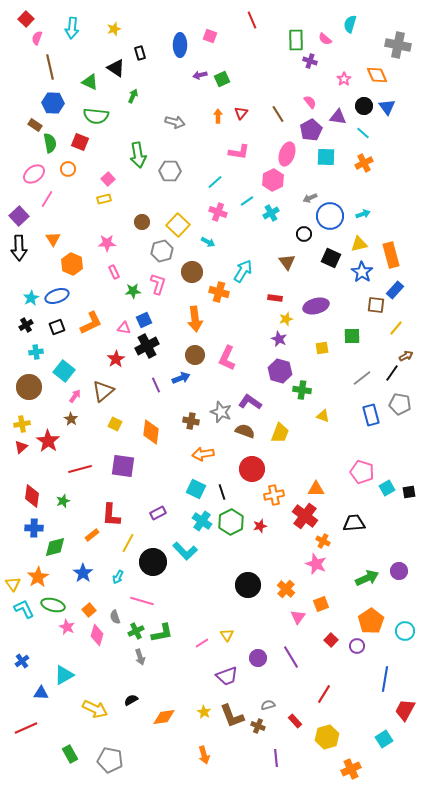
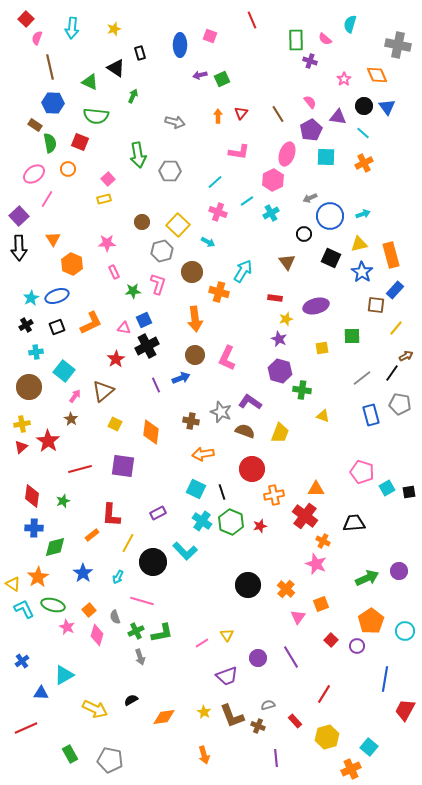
green hexagon at (231, 522): rotated 10 degrees counterclockwise
yellow triangle at (13, 584): rotated 21 degrees counterclockwise
cyan square at (384, 739): moved 15 px left, 8 px down; rotated 18 degrees counterclockwise
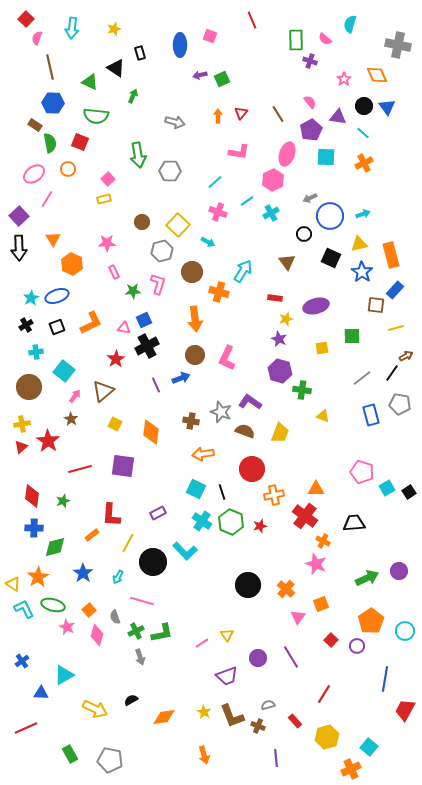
yellow line at (396, 328): rotated 35 degrees clockwise
black square at (409, 492): rotated 24 degrees counterclockwise
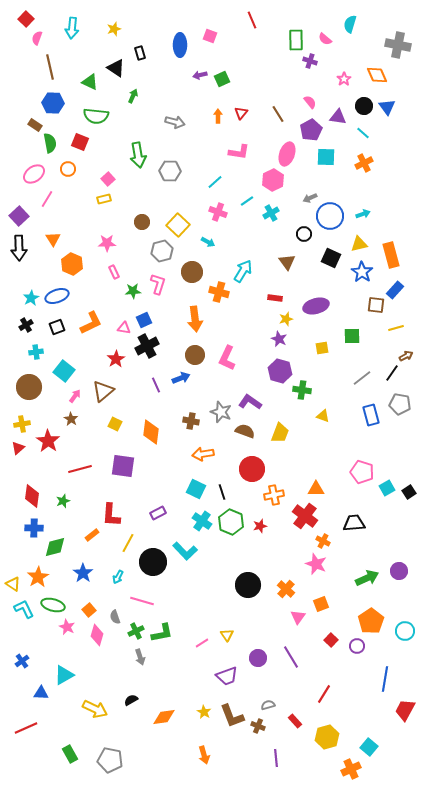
red triangle at (21, 447): moved 3 px left, 1 px down
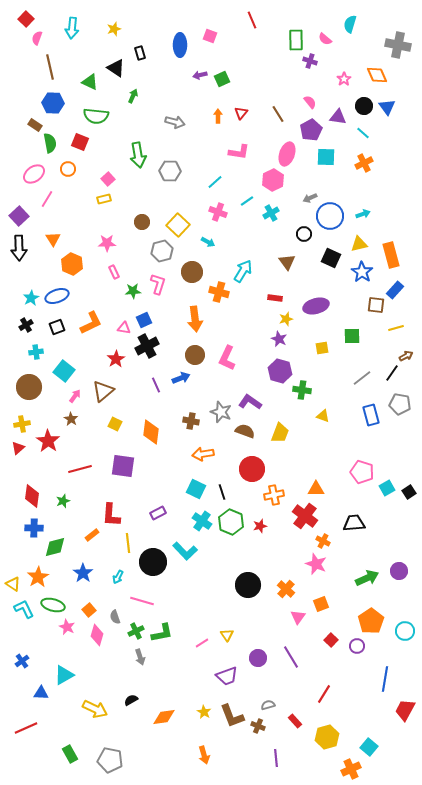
yellow line at (128, 543): rotated 36 degrees counterclockwise
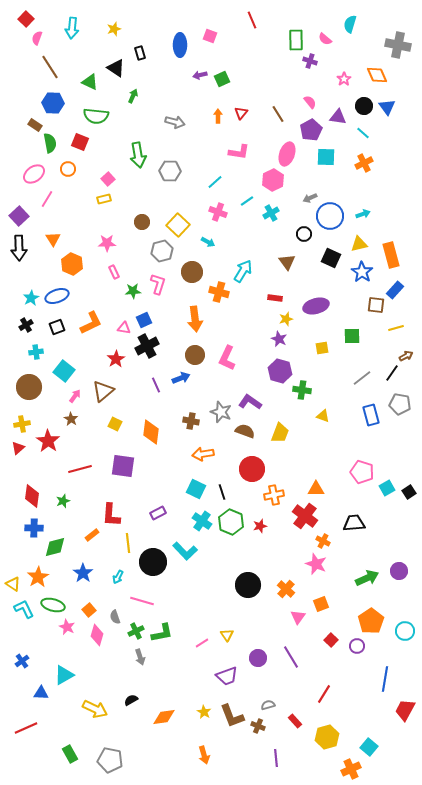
brown line at (50, 67): rotated 20 degrees counterclockwise
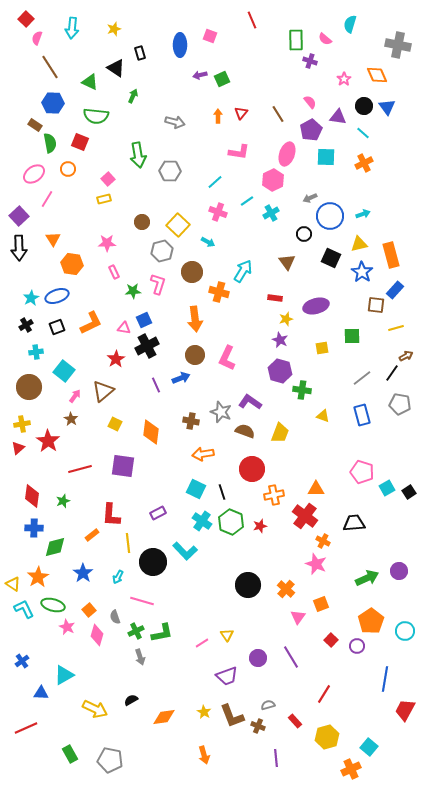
orange hexagon at (72, 264): rotated 15 degrees counterclockwise
purple star at (279, 339): moved 1 px right, 1 px down
blue rectangle at (371, 415): moved 9 px left
